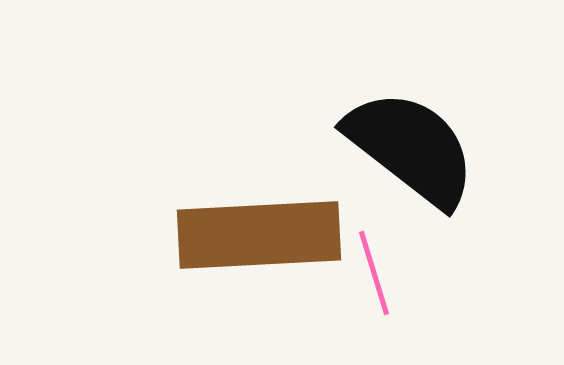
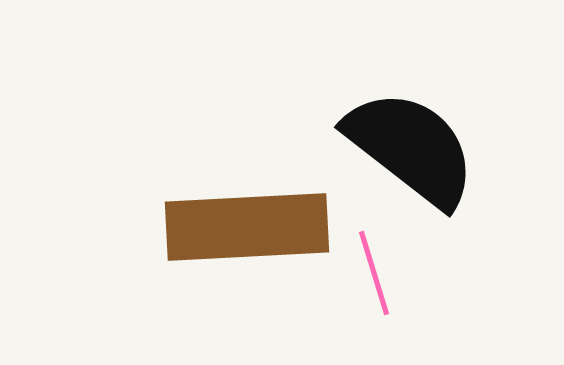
brown rectangle: moved 12 px left, 8 px up
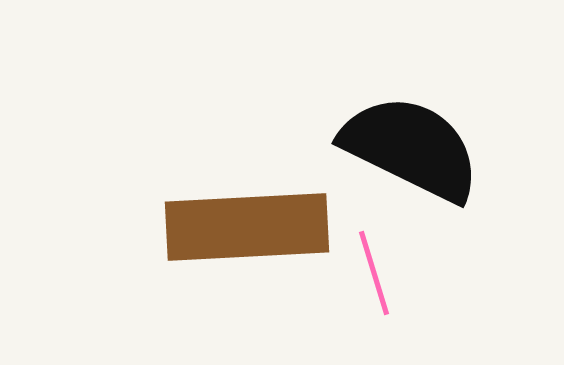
black semicircle: rotated 12 degrees counterclockwise
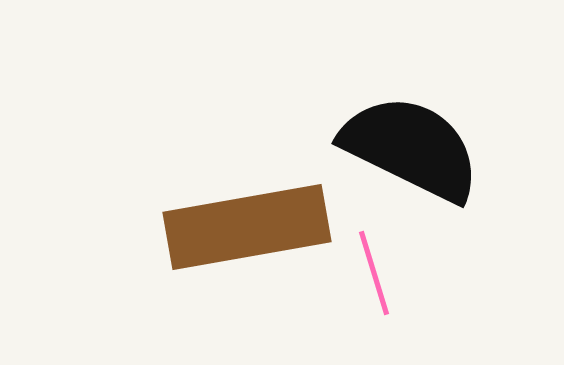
brown rectangle: rotated 7 degrees counterclockwise
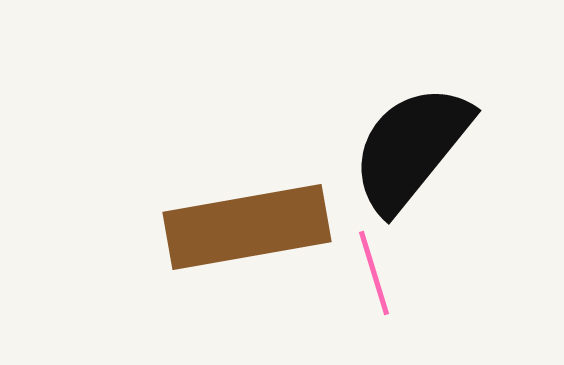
black semicircle: rotated 77 degrees counterclockwise
